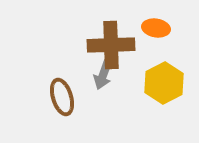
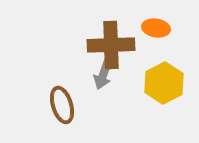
brown ellipse: moved 8 px down
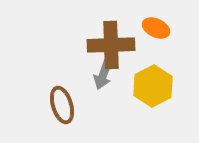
orange ellipse: rotated 16 degrees clockwise
yellow hexagon: moved 11 px left, 3 px down
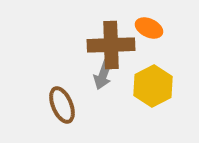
orange ellipse: moved 7 px left
brown ellipse: rotated 6 degrees counterclockwise
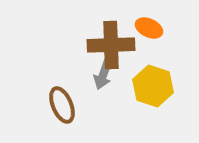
yellow hexagon: rotated 15 degrees counterclockwise
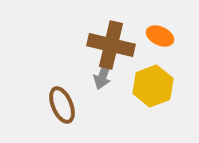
orange ellipse: moved 11 px right, 8 px down
brown cross: rotated 15 degrees clockwise
yellow hexagon: rotated 21 degrees clockwise
